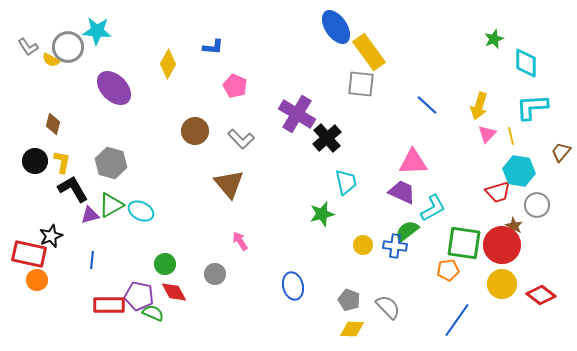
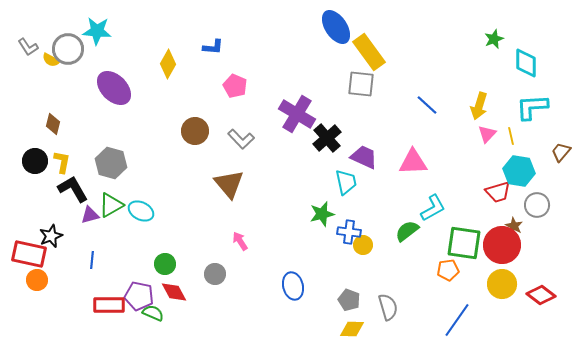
gray circle at (68, 47): moved 2 px down
purple trapezoid at (402, 192): moved 38 px left, 35 px up
blue cross at (395, 246): moved 46 px left, 14 px up
gray semicircle at (388, 307): rotated 28 degrees clockwise
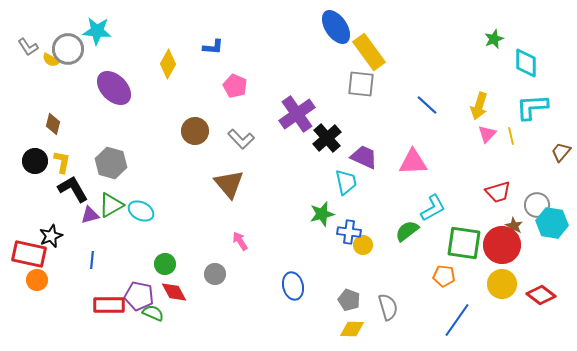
purple cross at (297, 114): rotated 24 degrees clockwise
cyan hexagon at (519, 171): moved 33 px right, 52 px down
orange pentagon at (448, 270): moved 4 px left, 6 px down; rotated 15 degrees clockwise
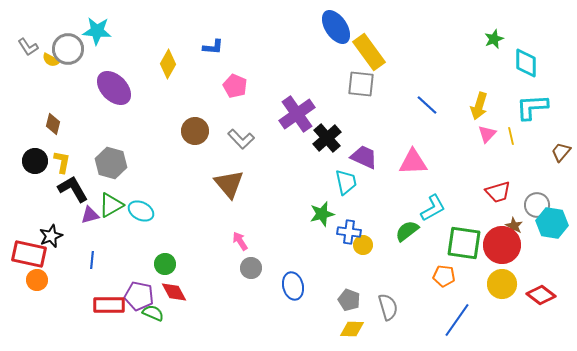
gray circle at (215, 274): moved 36 px right, 6 px up
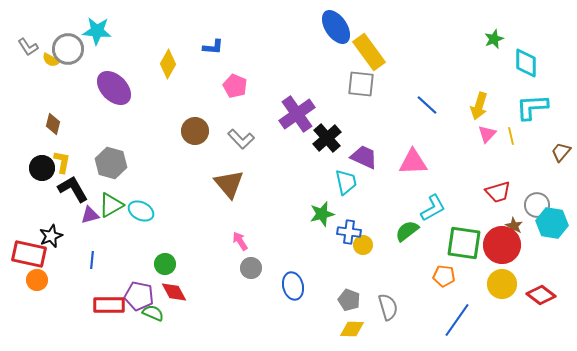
black circle at (35, 161): moved 7 px right, 7 px down
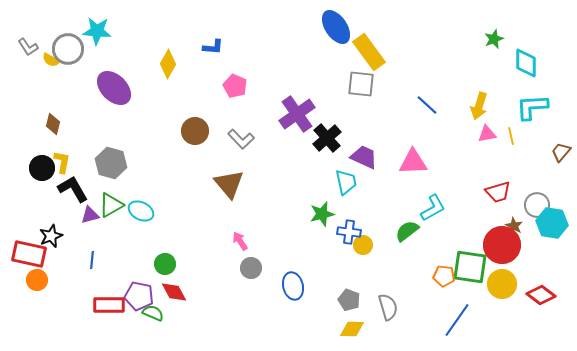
pink triangle at (487, 134): rotated 36 degrees clockwise
green square at (464, 243): moved 6 px right, 24 px down
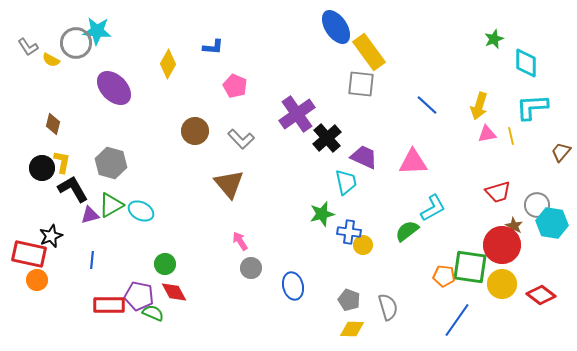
gray circle at (68, 49): moved 8 px right, 6 px up
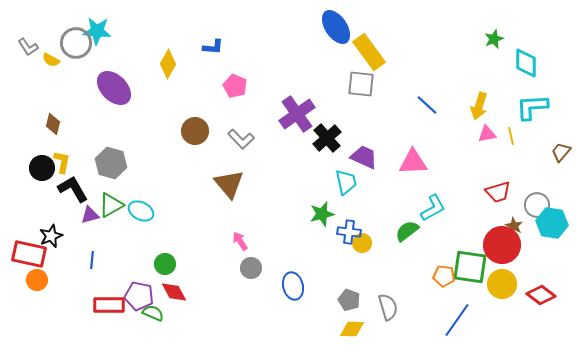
yellow circle at (363, 245): moved 1 px left, 2 px up
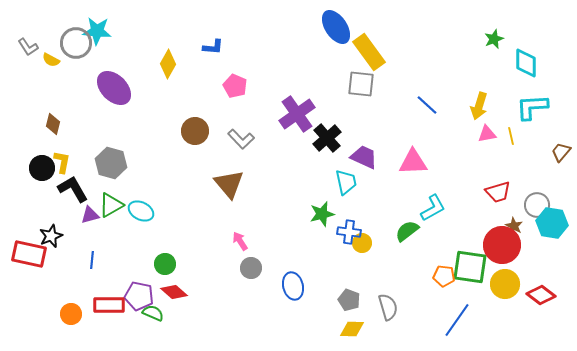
orange circle at (37, 280): moved 34 px right, 34 px down
yellow circle at (502, 284): moved 3 px right
red diamond at (174, 292): rotated 20 degrees counterclockwise
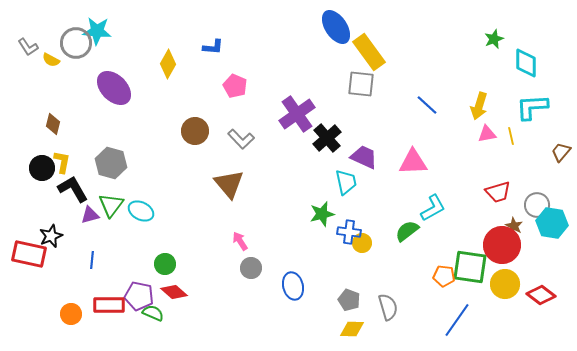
green triangle at (111, 205): rotated 24 degrees counterclockwise
